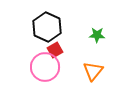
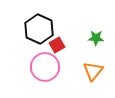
black hexagon: moved 8 px left, 2 px down
green star: moved 1 px left, 3 px down
red square: moved 2 px right, 5 px up
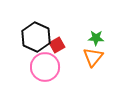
black hexagon: moved 3 px left, 8 px down
orange triangle: moved 14 px up
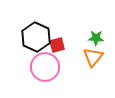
red square: rotated 14 degrees clockwise
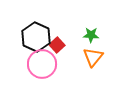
green star: moved 5 px left, 3 px up
red square: rotated 28 degrees counterclockwise
pink circle: moved 3 px left, 3 px up
